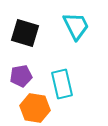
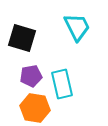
cyan trapezoid: moved 1 px right, 1 px down
black square: moved 3 px left, 5 px down
purple pentagon: moved 10 px right
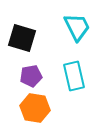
cyan rectangle: moved 12 px right, 8 px up
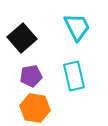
black square: rotated 32 degrees clockwise
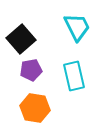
black square: moved 1 px left, 1 px down
purple pentagon: moved 6 px up
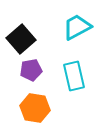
cyan trapezoid: rotated 92 degrees counterclockwise
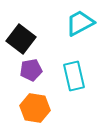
cyan trapezoid: moved 3 px right, 4 px up
black square: rotated 12 degrees counterclockwise
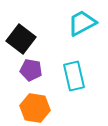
cyan trapezoid: moved 2 px right
purple pentagon: rotated 20 degrees clockwise
